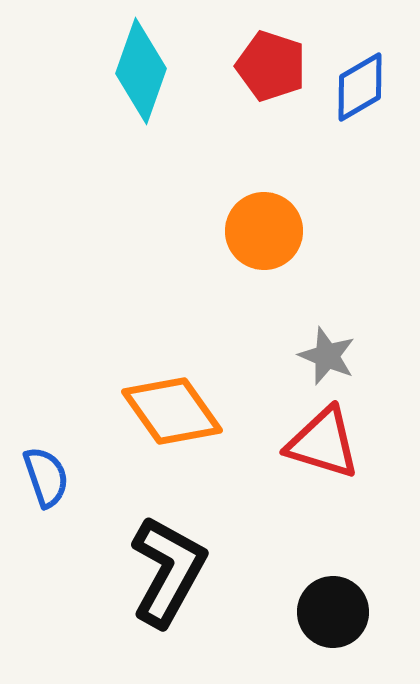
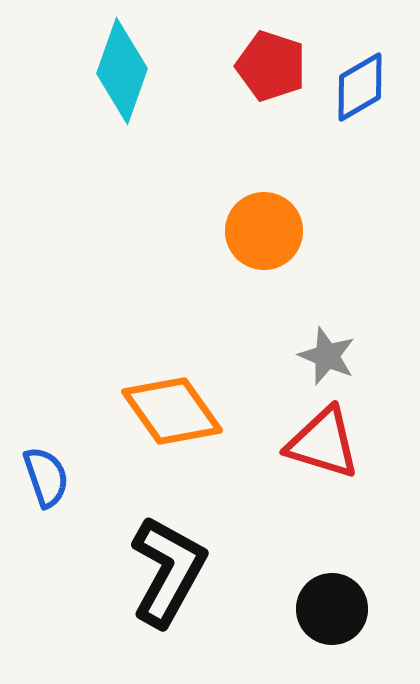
cyan diamond: moved 19 px left
black circle: moved 1 px left, 3 px up
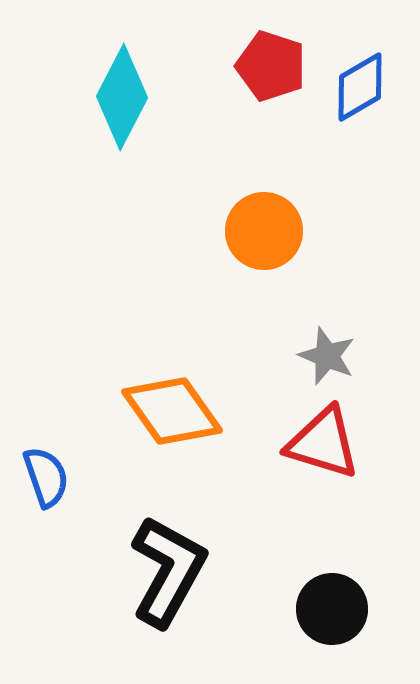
cyan diamond: moved 26 px down; rotated 8 degrees clockwise
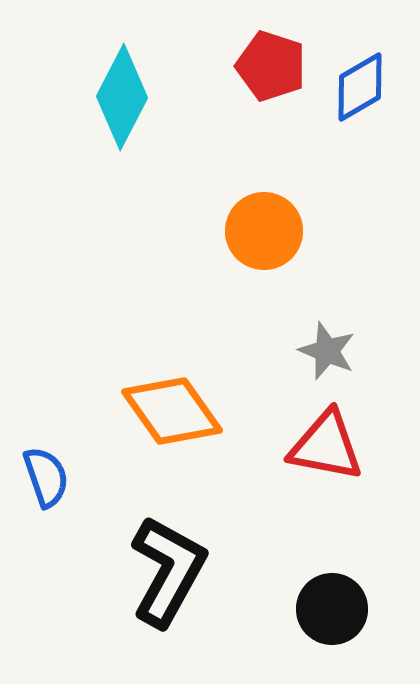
gray star: moved 5 px up
red triangle: moved 3 px right, 3 px down; rotated 6 degrees counterclockwise
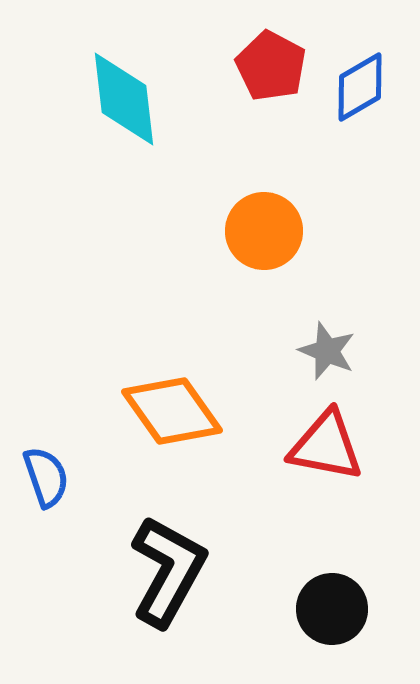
red pentagon: rotated 10 degrees clockwise
cyan diamond: moved 2 px right, 2 px down; rotated 34 degrees counterclockwise
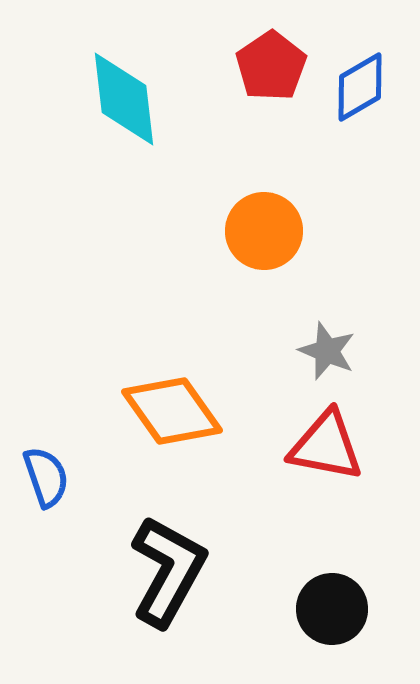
red pentagon: rotated 10 degrees clockwise
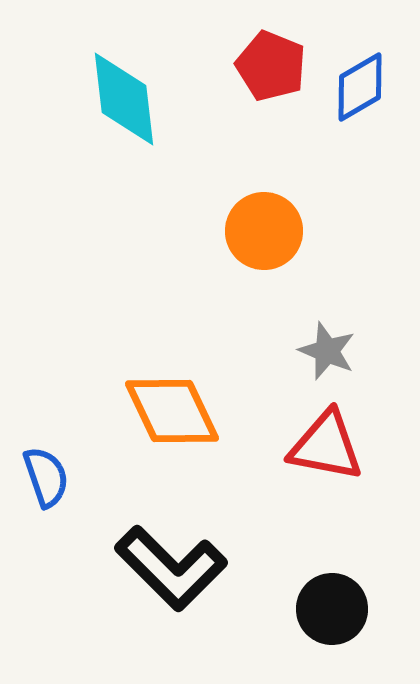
red pentagon: rotated 16 degrees counterclockwise
orange diamond: rotated 10 degrees clockwise
black L-shape: moved 3 px right, 3 px up; rotated 106 degrees clockwise
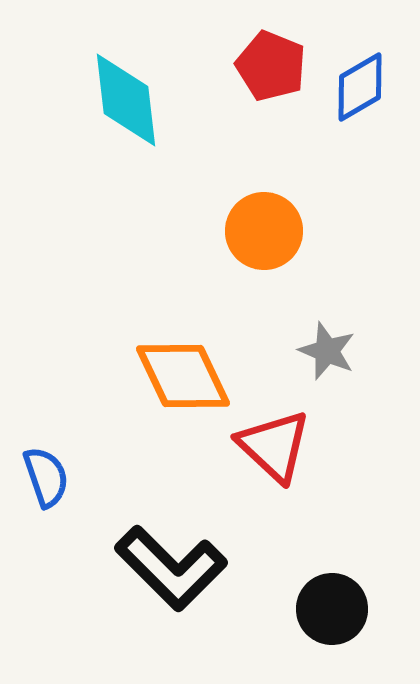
cyan diamond: moved 2 px right, 1 px down
orange diamond: moved 11 px right, 35 px up
red triangle: moved 52 px left; rotated 32 degrees clockwise
